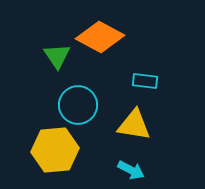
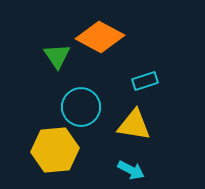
cyan rectangle: rotated 25 degrees counterclockwise
cyan circle: moved 3 px right, 2 px down
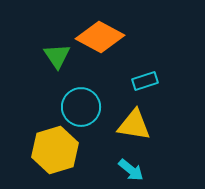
yellow hexagon: rotated 12 degrees counterclockwise
cyan arrow: rotated 12 degrees clockwise
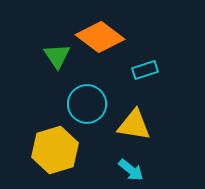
orange diamond: rotated 9 degrees clockwise
cyan rectangle: moved 11 px up
cyan circle: moved 6 px right, 3 px up
